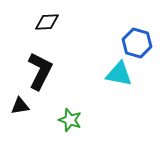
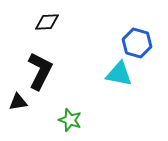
black triangle: moved 2 px left, 4 px up
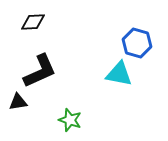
black diamond: moved 14 px left
black L-shape: rotated 39 degrees clockwise
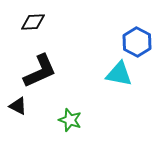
blue hexagon: moved 1 px up; rotated 12 degrees clockwise
black triangle: moved 4 px down; rotated 36 degrees clockwise
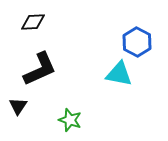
black L-shape: moved 2 px up
black triangle: rotated 36 degrees clockwise
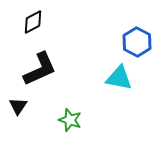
black diamond: rotated 25 degrees counterclockwise
cyan triangle: moved 4 px down
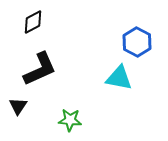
green star: rotated 15 degrees counterclockwise
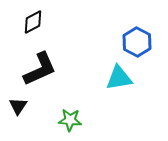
cyan triangle: rotated 20 degrees counterclockwise
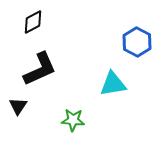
cyan triangle: moved 6 px left, 6 px down
green star: moved 3 px right
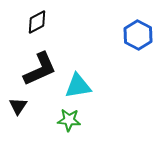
black diamond: moved 4 px right
blue hexagon: moved 1 px right, 7 px up
cyan triangle: moved 35 px left, 2 px down
green star: moved 4 px left
